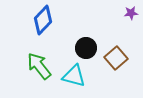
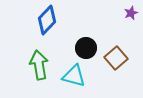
purple star: rotated 16 degrees counterclockwise
blue diamond: moved 4 px right
green arrow: moved 1 px up; rotated 28 degrees clockwise
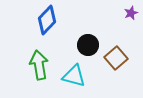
black circle: moved 2 px right, 3 px up
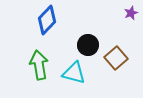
cyan triangle: moved 3 px up
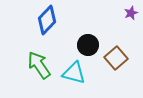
green arrow: rotated 24 degrees counterclockwise
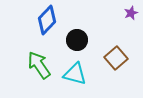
black circle: moved 11 px left, 5 px up
cyan triangle: moved 1 px right, 1 px down
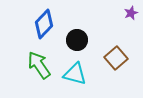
blue diamond: moved 3 px left, 4 px down
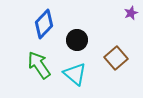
cyan triangle: rotated 25 degrees clockwise
